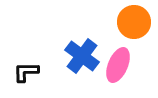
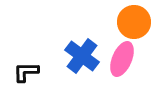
pink ellipse: moved 4 px right, 6 px up
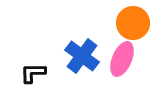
orange circle: moved 1 px left, 1 px down
black L-shape: moved 7 px right, 1 px down
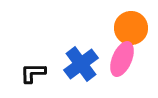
orange circle: moved 2 px left, 5 px down
blue cross: moved 1 px left, 8 px down; rotated 16 degrees clockwise
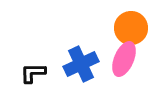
pink ellipse: moved 2 px right
blue cross: rotated 12 degrees clockwise
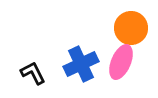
pink ellipse: moved 3 px left, 3 px down
black L-shape: rotated 64 degrees clockwise
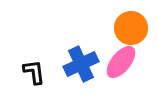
pink ellipse: rotated 16 degrees clockwise
black L-shape: moved 1 px right, 1 px up; rotated 20 degrees clockwise
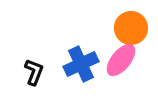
pink ellipse: moved 2 px up
black L-shape: rotated 28 degrees clockwise
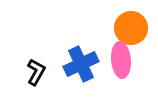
pink ellipse: rotated 44 degrees counterclockwise
black L-shape: moved 2 px right; rotated 8 degrees clockwise
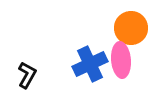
blue cross: moved 9 px right
black L-shape: moved 9 px left, 3 px down
